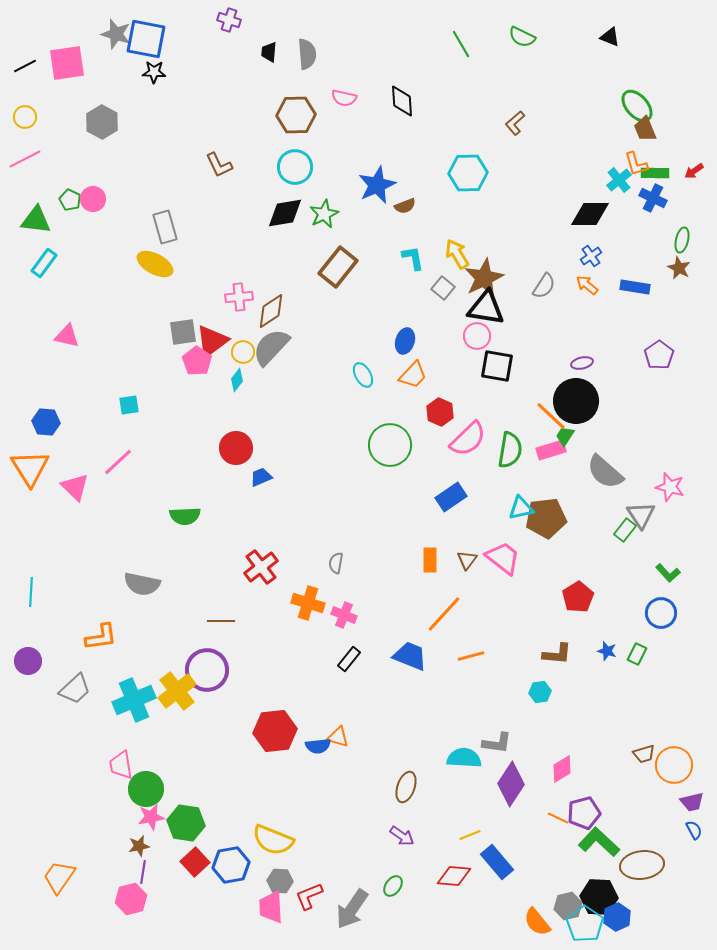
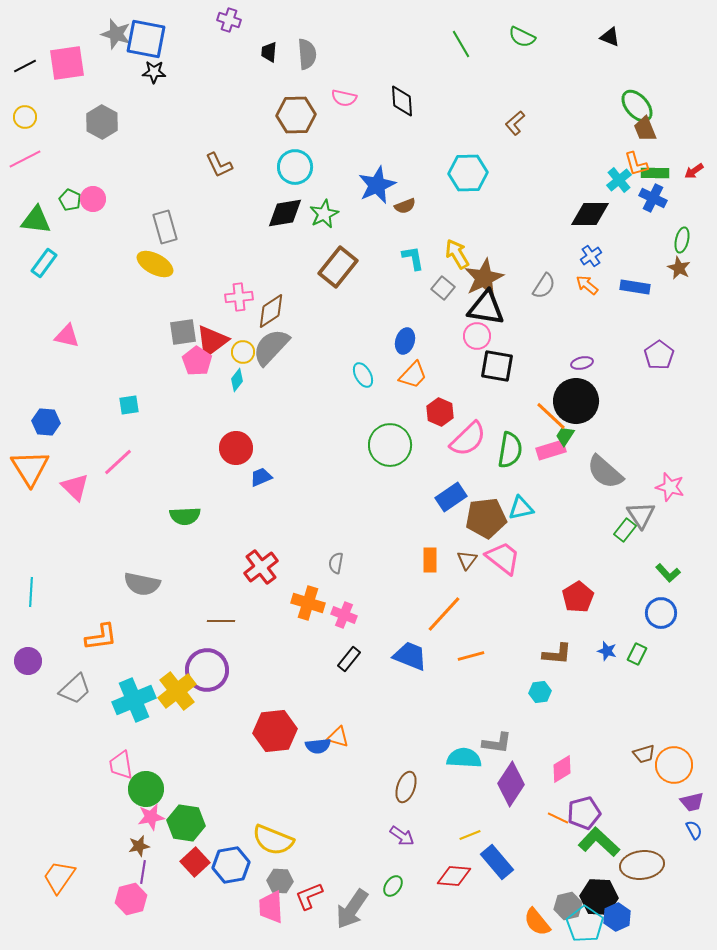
brown pentagon at (546, 518): moved 60 px left
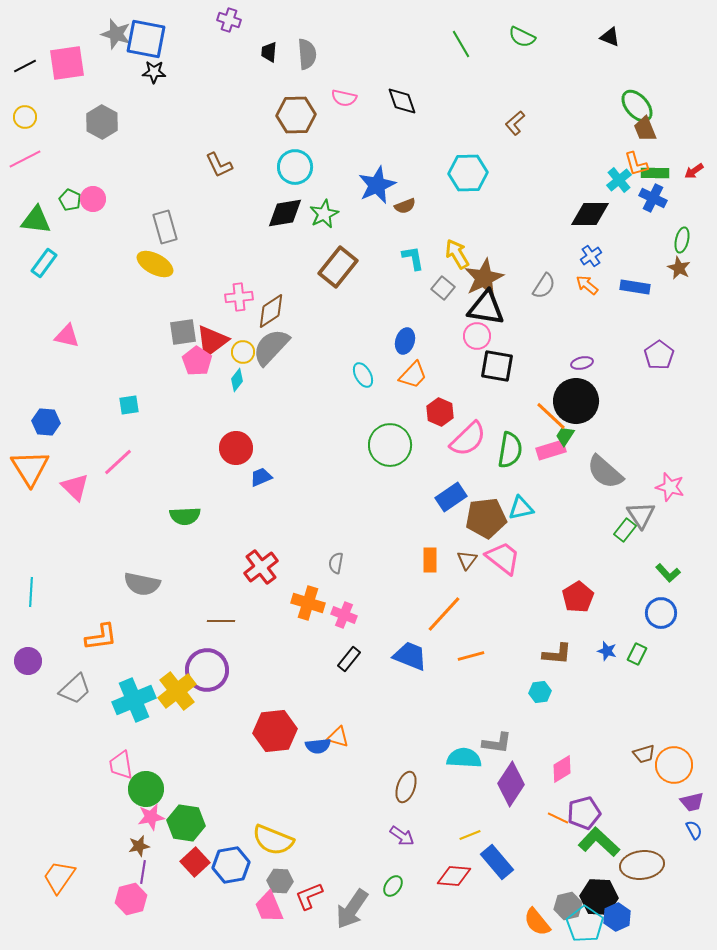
black diamond at (402, 101): rotated 16 degrees counterclockwise
pink trapezoid at (271, 907): moved 2 px left; rotated 20 degrees counterclockwise
